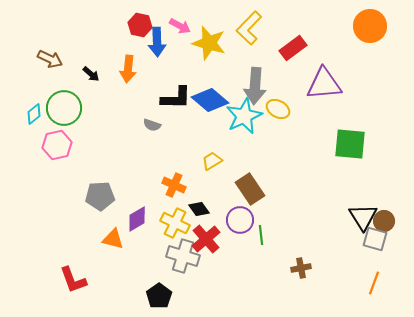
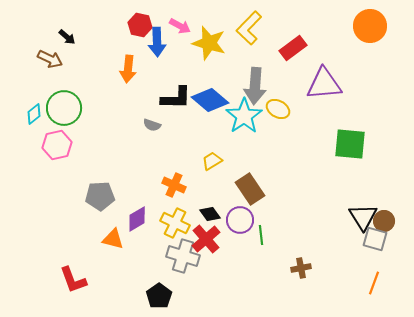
black arrow: moved 24 px left, 37 px up
cyan star: rotated 9 degrees counterclockwise
black diamond: moved 11 px right, 5 px down
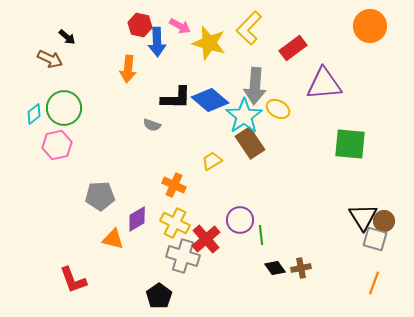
brown rectangle: moved 46 px up
black diamond: moved 65 px right, 54 px down
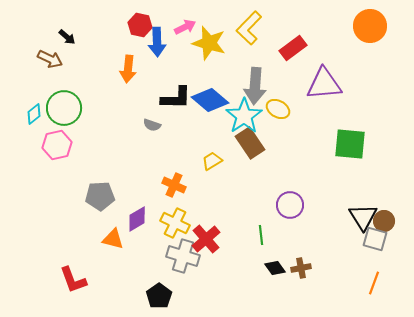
pink arrow: moved 5 px right, 1 px down; rotated 55 degrees counterclockwise
purple circle: moved 50 px right, 15 px up
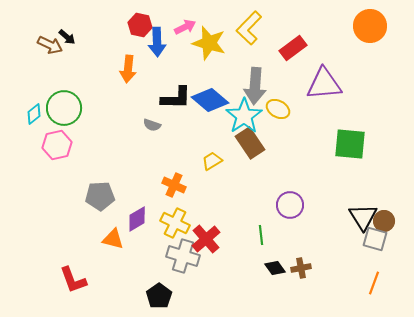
brown arrow: moved 14 px up
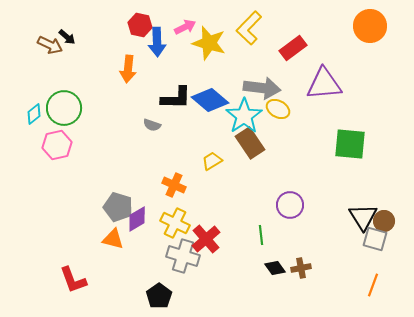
gray arrow: moved 7 px right, 2 px down; rotated 87 degrees counterclockwise
gray pentagon: moved 18 px right, 11 px down; rotated 20 degrees clockwise
orange line: moved 1 px left, 2 px down
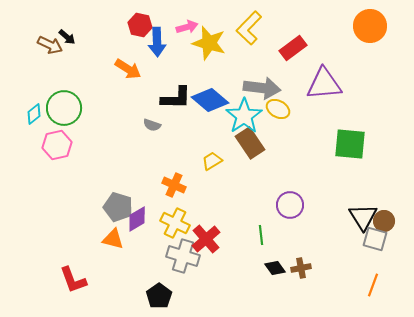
pink arrow: moved 2 px right; rotated 10 degrees clockwise
orange arrow: rotated 64 degrees counterclockwise
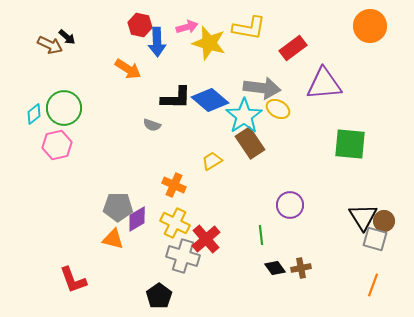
yellow L-shape: rotated 124 degrees counterclockwise
gray pentagon: rotated 16 degrees counterclockwise
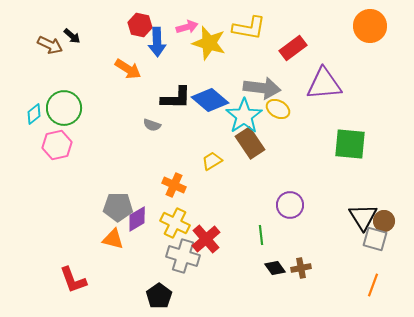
black arrow: moved 5 px right, 1 px up
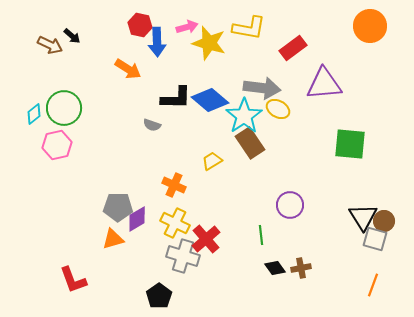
orange triangle: rotated 30 degrees counterclockwise
